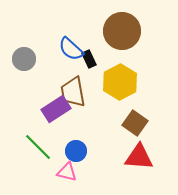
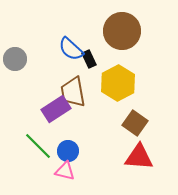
gray circle: moved 9 px left
yellow hexagon: moved 2 px left, 1 px down
green line: moved 1 px up
blue circle: moved 8 px left
pink triangle: moved 2 px left, 1 px up
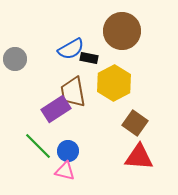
blue semicircle: rotated 72 degrees counterclockwise
black rectangle: moved 1 px up; rotated 54 degrees counterclockwise
yellow hexagon: moved 4 px left
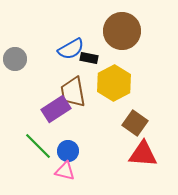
red triangle: moved 4 px right, 3 px up
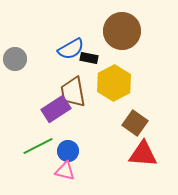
green line: rotated 72 degrees counterclockwise
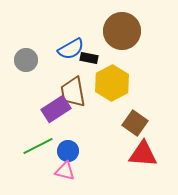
gray circle: moved 11 px right, 1 px down
yellow hexagon: moved 2 px left
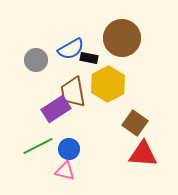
brown circle: moved 7 px down
gray circle: moved 10 px right
yellow hexagon: moved 4 px left, 1 px down
blue circle: moved 1 px right, 2 px up
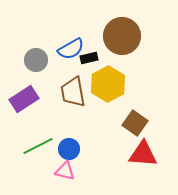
brown circle: moved 2 px up
black rectangle: rotated 24 degrees counterclockwise
purple rectangle: moved 32 px left, 10 px up
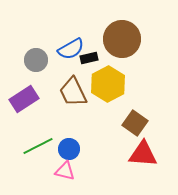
brown circle: moved 3 px down
brown trapezoid: rotated 16 degrees counterclockwise
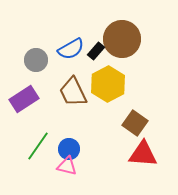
black rectangle: moved 7 px right, 7 px up; rotated 36 degrees counterclockwise
green line: rotated 28 degrees counterclockwise
pink triangle: moved 2 px right, 5 px up
